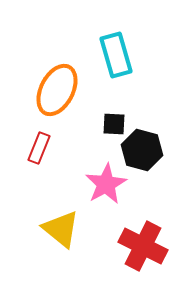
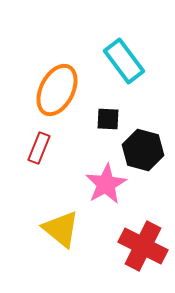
cyan rectangle: moved 8 px right, 6 px down; rotated 21 degrees counterclockwise
black square: moved 6 px left, 5 px up
black hexagon: moved 1 px right
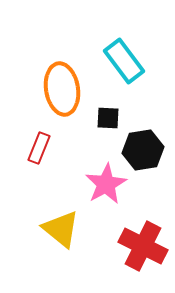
orange ellipse: moved 5 px right, 1 px up; rotated 36 degrees counterclockwise
black square: moved 1 px up
black hexagon: rotated 24 degrees counterclockwise
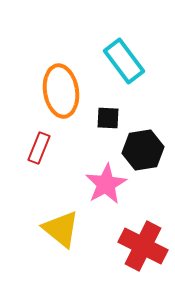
orange ellipse: moved 1 px left, 2 px down
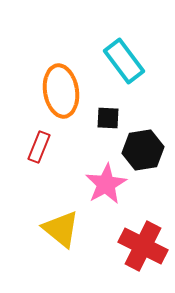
red rectangle: moved 1 px up
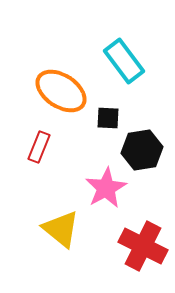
orange ellipse: rotated 48 degrees counterclockwise
black hexagon: moved 1 px left
pink star: moved 4 px down
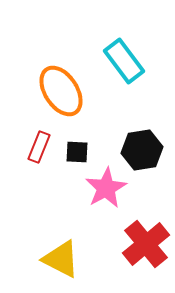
orange ellipse: rotated 24 degrees clockwise
black square: moved 31 px left, 34 px down
yellow triangle: moved 30 px down; rotated 12 degrees counterclockwise
red cross: moved 3 px right, 2 px up; rotated 24 degrees clockwise
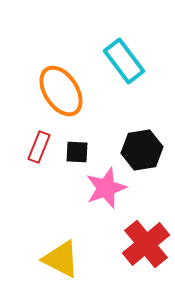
pink star: rotated 9 degrees clockwise
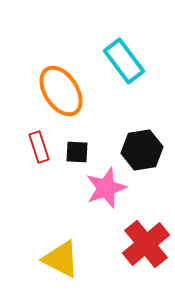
red rectangle: rotated 40 degrees counterclockwise
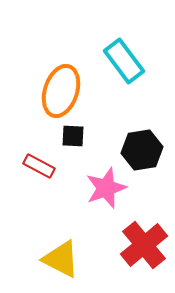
orange ellipse: rotated 51 degrees clockwise
red rectangle: moved 19 px down; rotated 44 degrees counterclockwise
black square: moved 4 px left, 16 px up
red cross: moved 2 px left, 1 px down
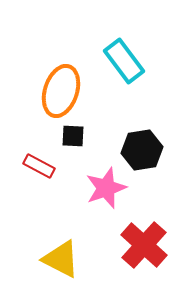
red cross: rotated 9 degrees counterclockwise
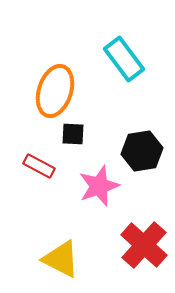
cyan rectangle: moved 2 px up
orange ellipse: moved 6 px left
black square: moved 2 px up
black hexagon: moved 1 px down
pink star: moved 7 px left, 2 px up
